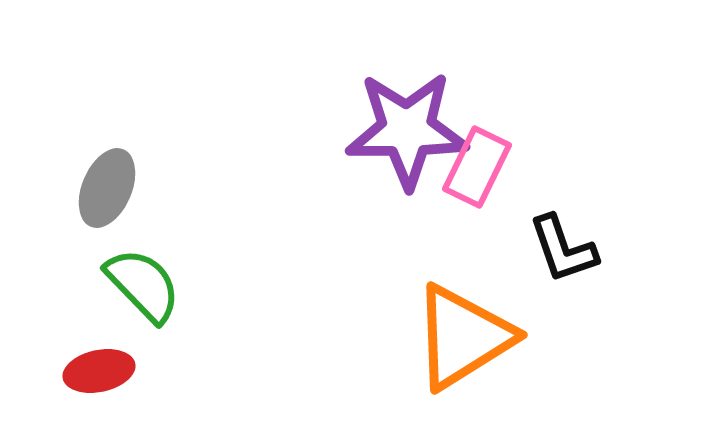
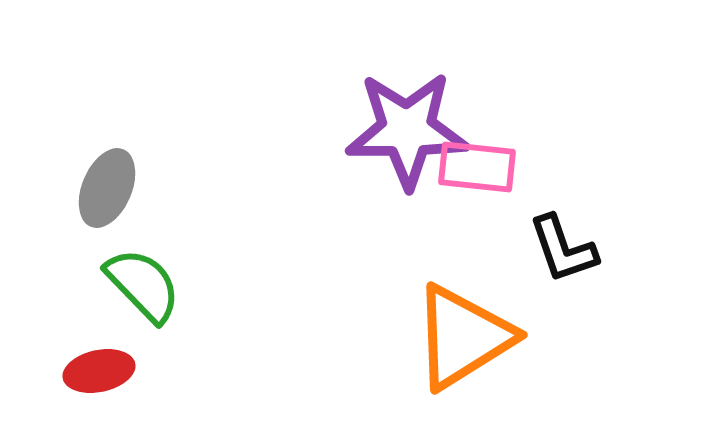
pink rectangle: rotated 70 degrees clockwise
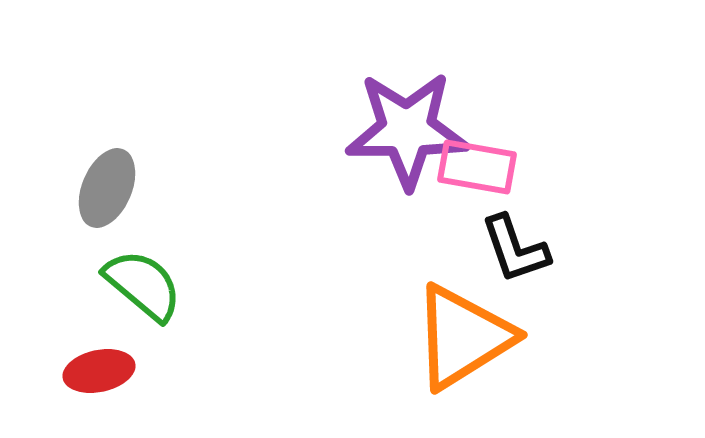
pink rectangle: rotated 4 degrees clockwise
black L-shape: moved 48 px left
green semicircle: rotated 6 degrees counterclockwise
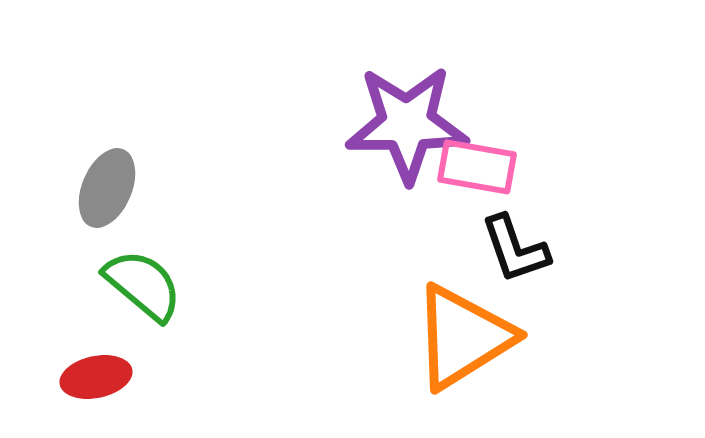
purple star: moved 6 px up
red ellipse: moved 3 px left, 6 px down
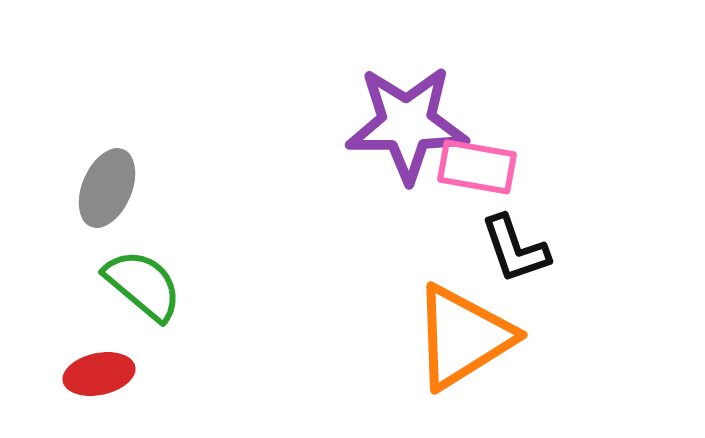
red ellipse: moved 3 px right, 3 px up
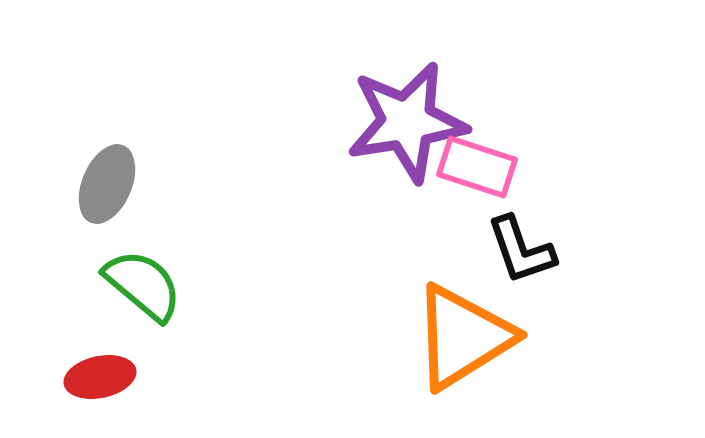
purple star: moved 2 px up; rotated 9 degrees counterclockwise
pink rectangle: rotated 8 degrees clockwise
gray ellipse: moved 4 px up
black L-shape: moved 6 px right, 1 px down
red ellipse: moved 1 px right, 3 px down
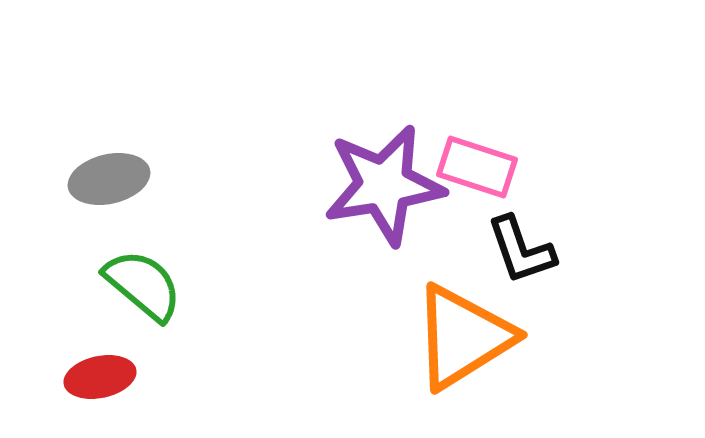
purple star: moved 23 px left, 63 px down
gray ellipse: moved 2 px right, 5 px up; rotated 54 degrees clockwise
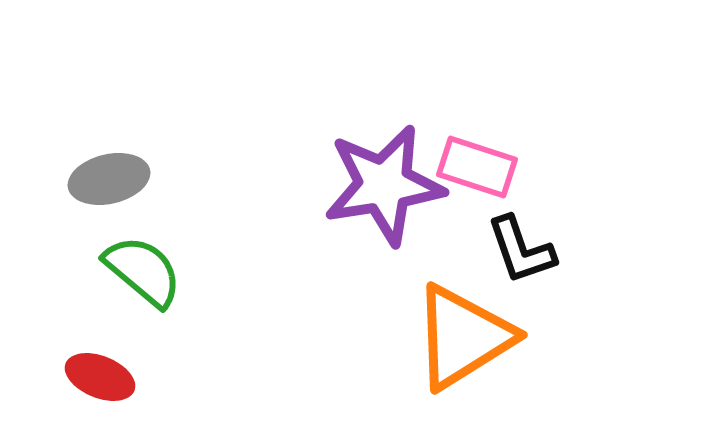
green semicircle: moved 14 px up
red ellipse: rotated 34 degrees clockwise
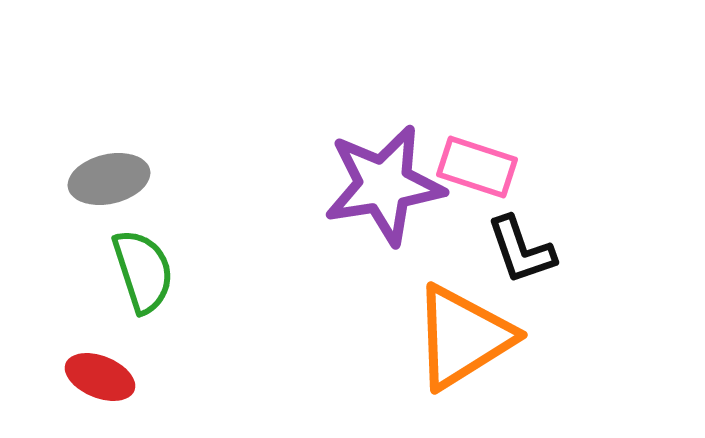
green semicircle: rotated 32 degrees clockwise
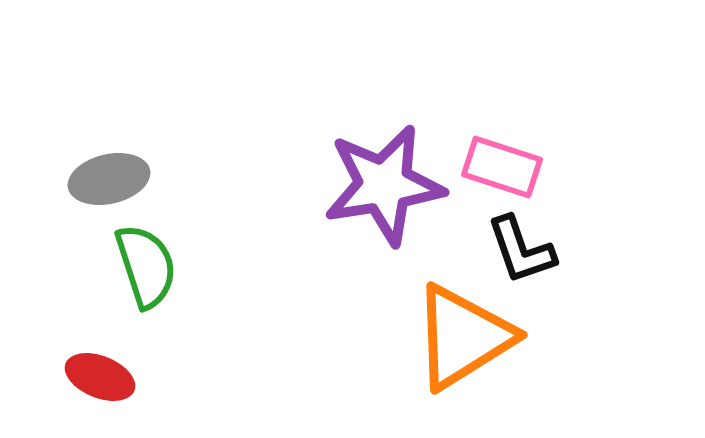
pink rectangle: moved 25 px right
green semicircle: moved 3 px right, 5 px up
